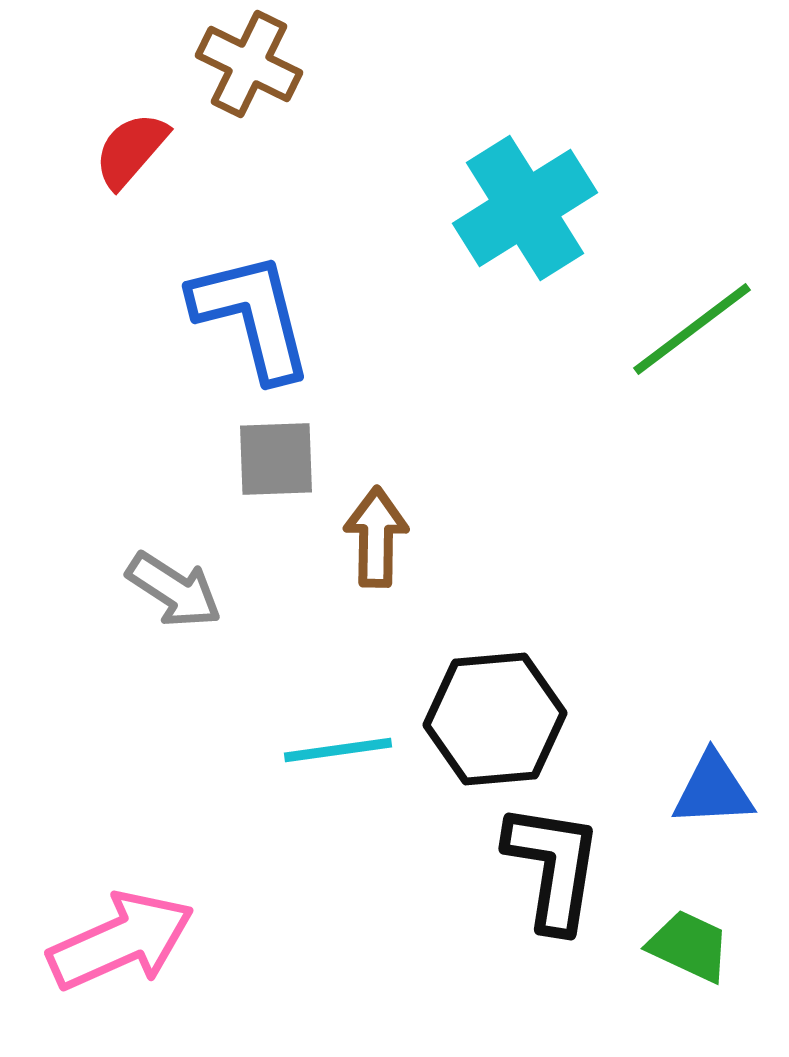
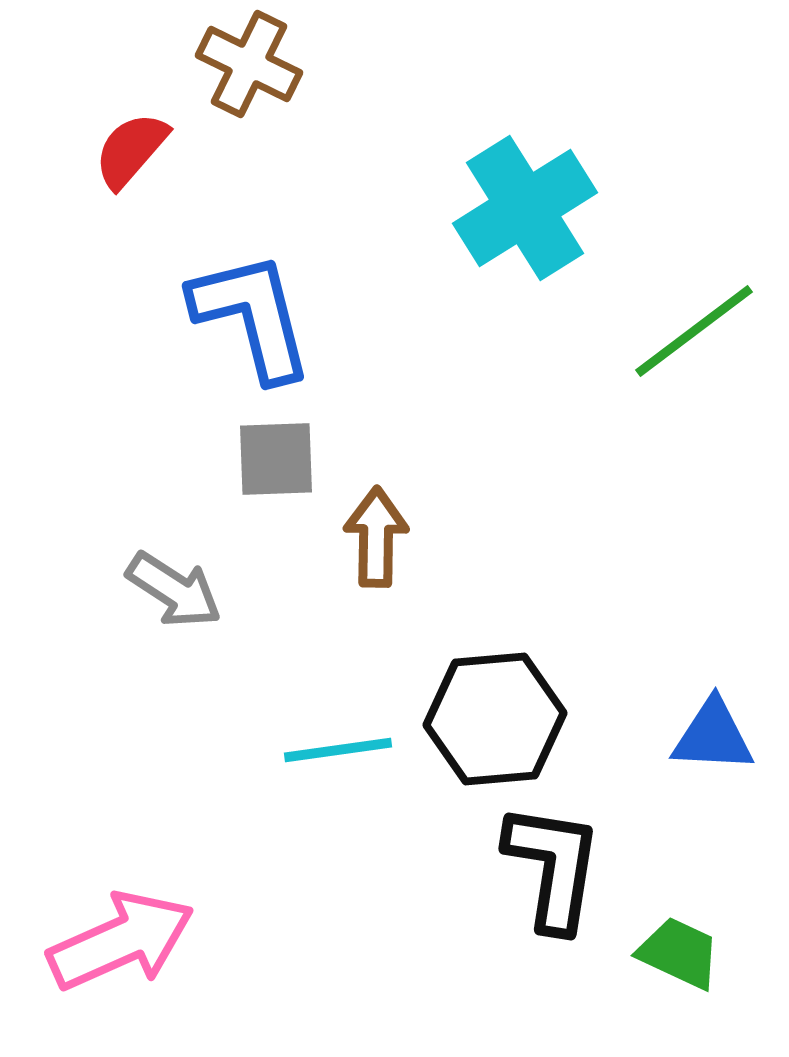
green line: moved 2 px right, 2 px down
blue triangle: moved 54 px up; rotated 6 degrees clockwise
green trapezoid: moved 10 px left, 7 px down
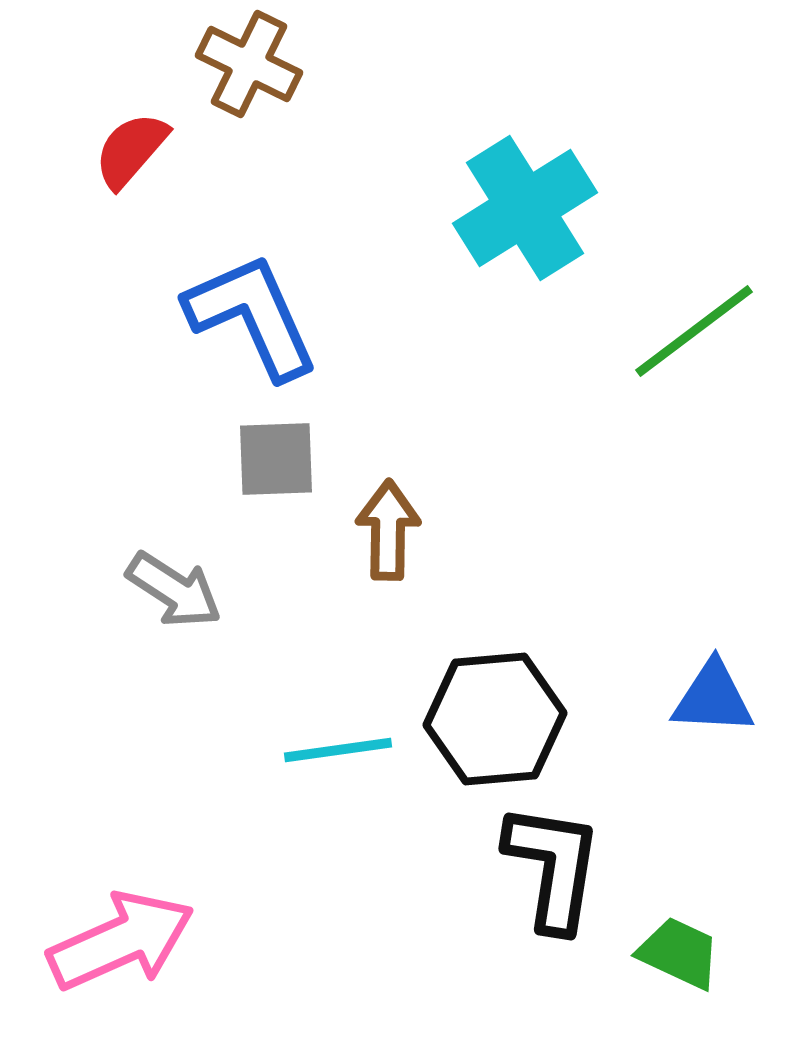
blue L-shape: rotated 10 degrees counterclockwise
brown arrow: moved 12 px right, 7 px up
blue triangle: moved 38 px up
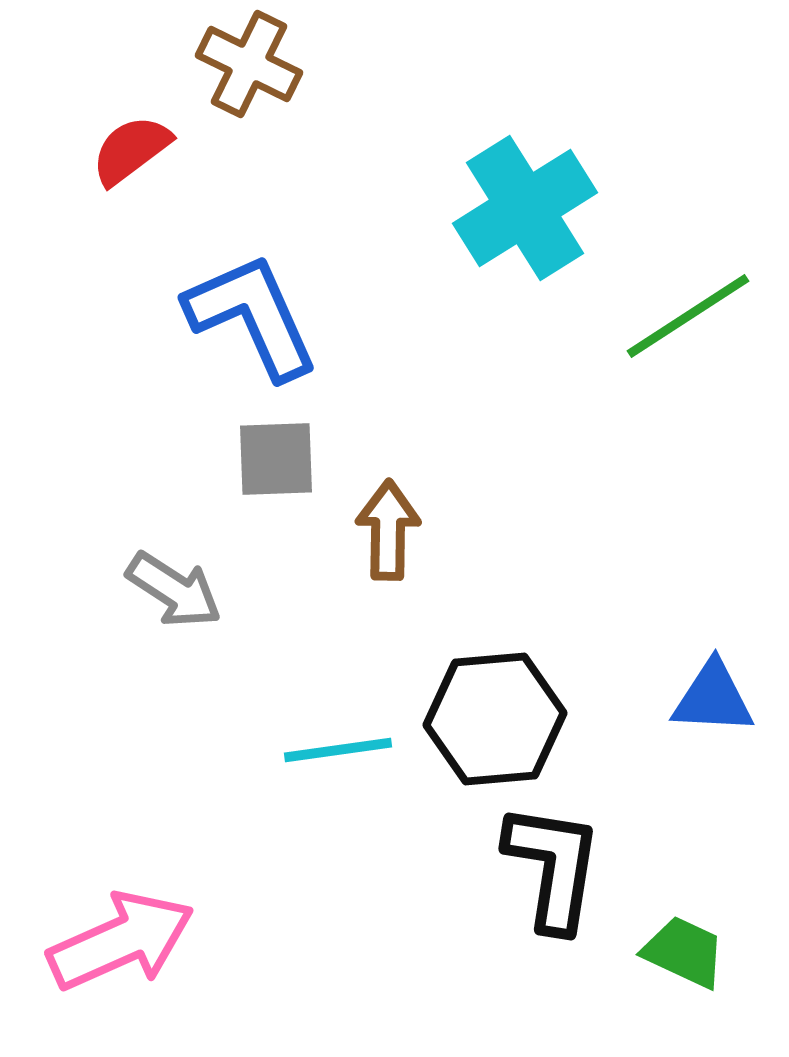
red semicircle: rotated 12 degrees clockwise
green line: moved 6 px left, 15 px up; rotated 4 degrees clockwise
green trapezoid: moved 5 px right, 1 px up
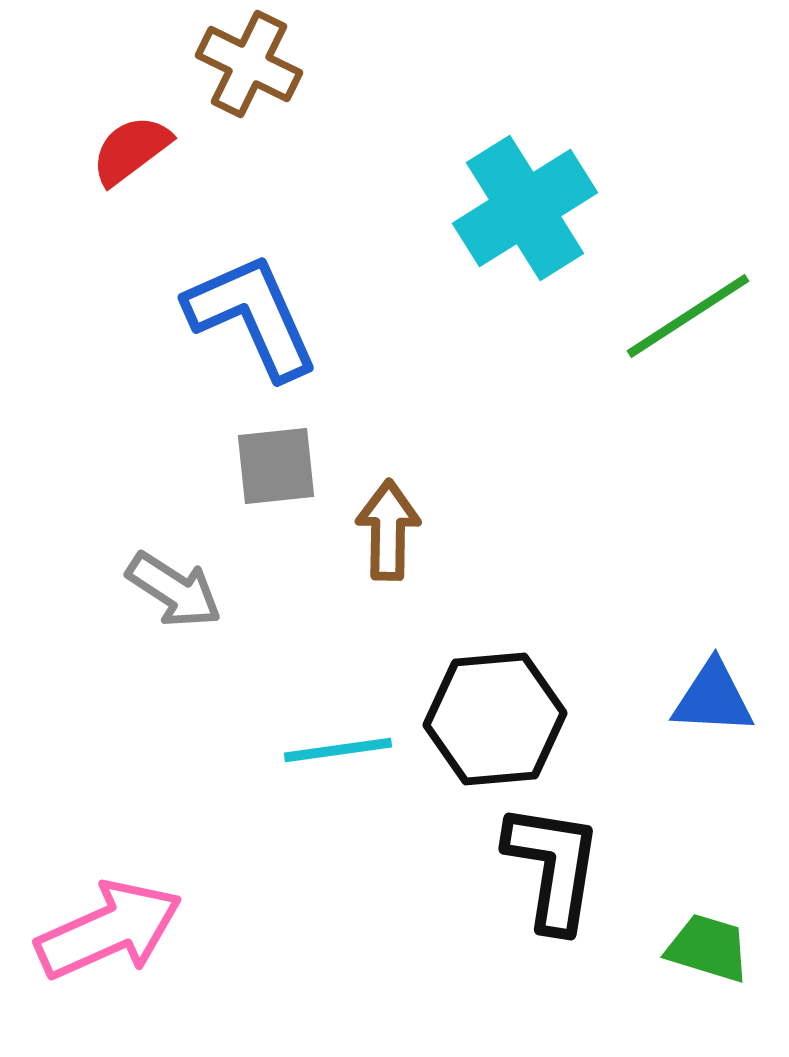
gray square: moved 7 px down; rotated 4 degrees counterclockwise
pink arrow: moved 12 px left, 11 px up
green trapezoid: moved 24 px right, 4 px up; rotated 8 degrees counterclockwise
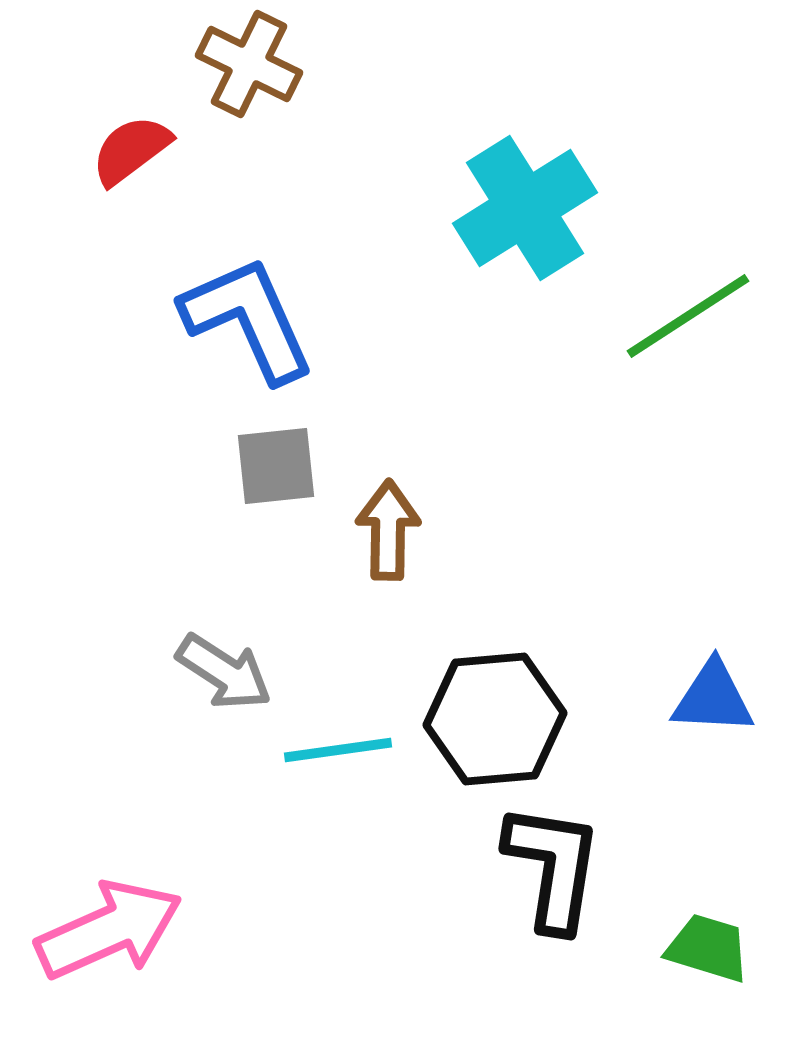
blue L-shape: moved 4 px left, 3 px down
gray arrow: moved 50 px right, 82 px down
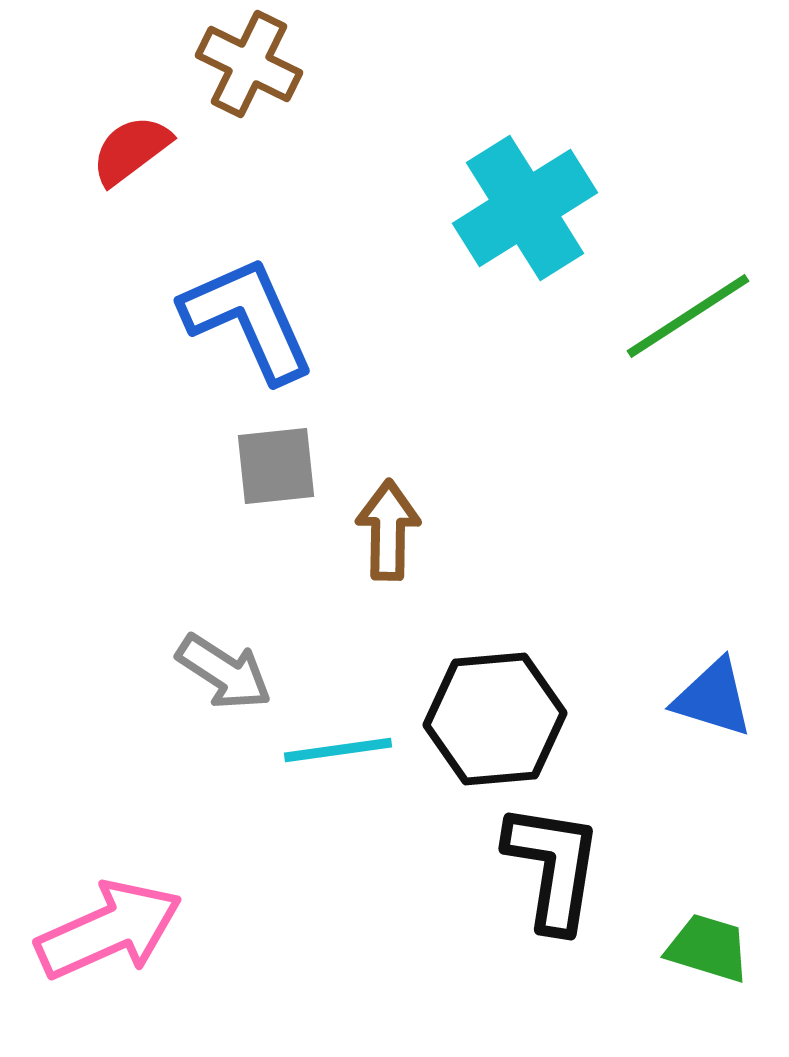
blue triangle: rotated 14 degrees clockwise
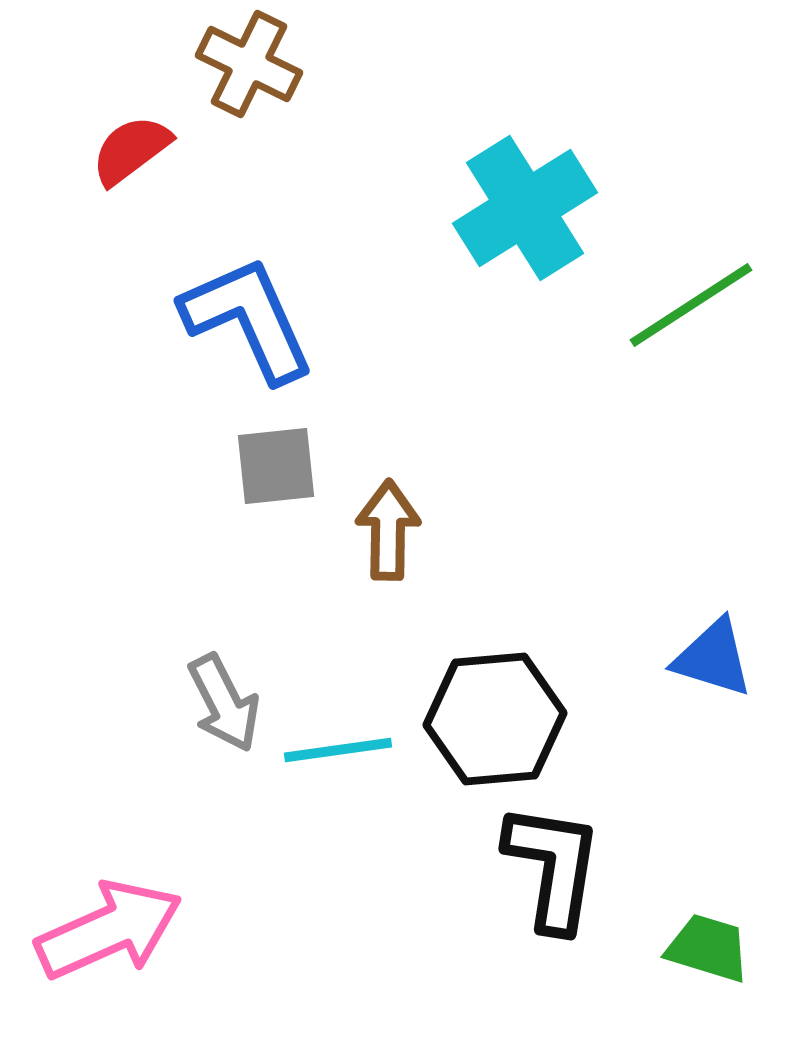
green line: moved 3 px right, 11 px up
gray arrow: moved 31 px down; rotated 30 degrees clockwise
blue triangle: moved 40 px up
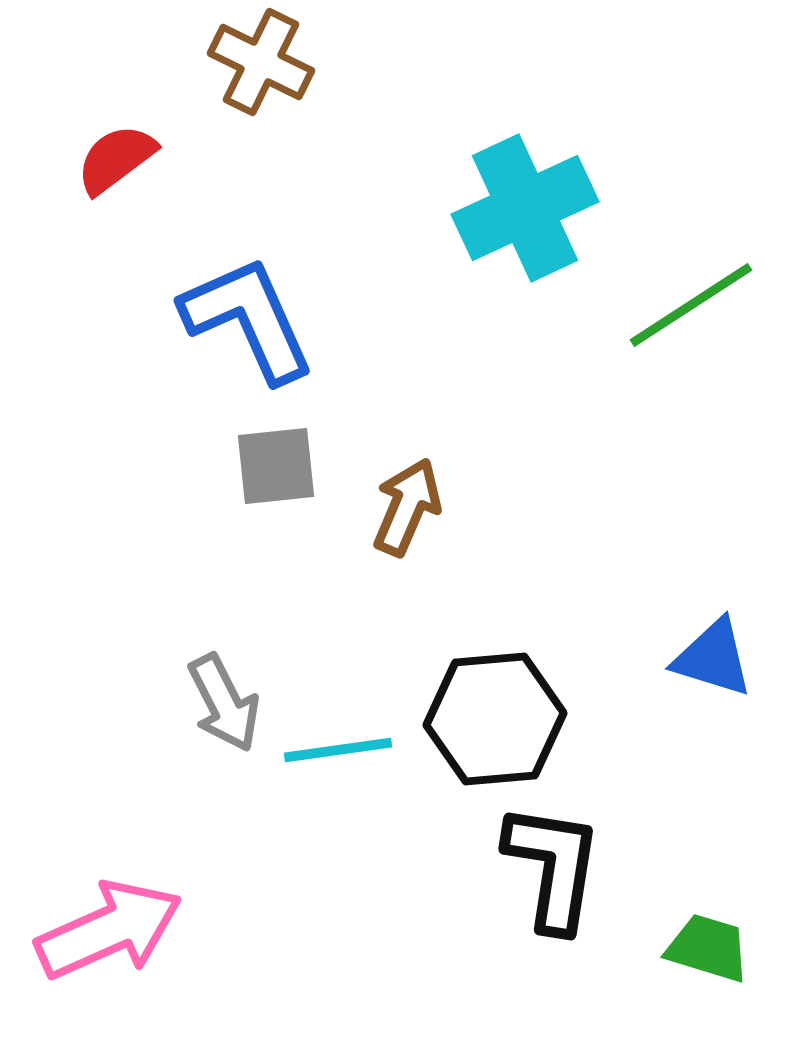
brown cross: moved 12 px right, 2 px up
red semicircle: moved 15 px left, 9 px down
cyan cross: rotated 7 degrees clockwise
brown arrow: moved 19 px right, 23 px up; rotated 22 degrees clockwise
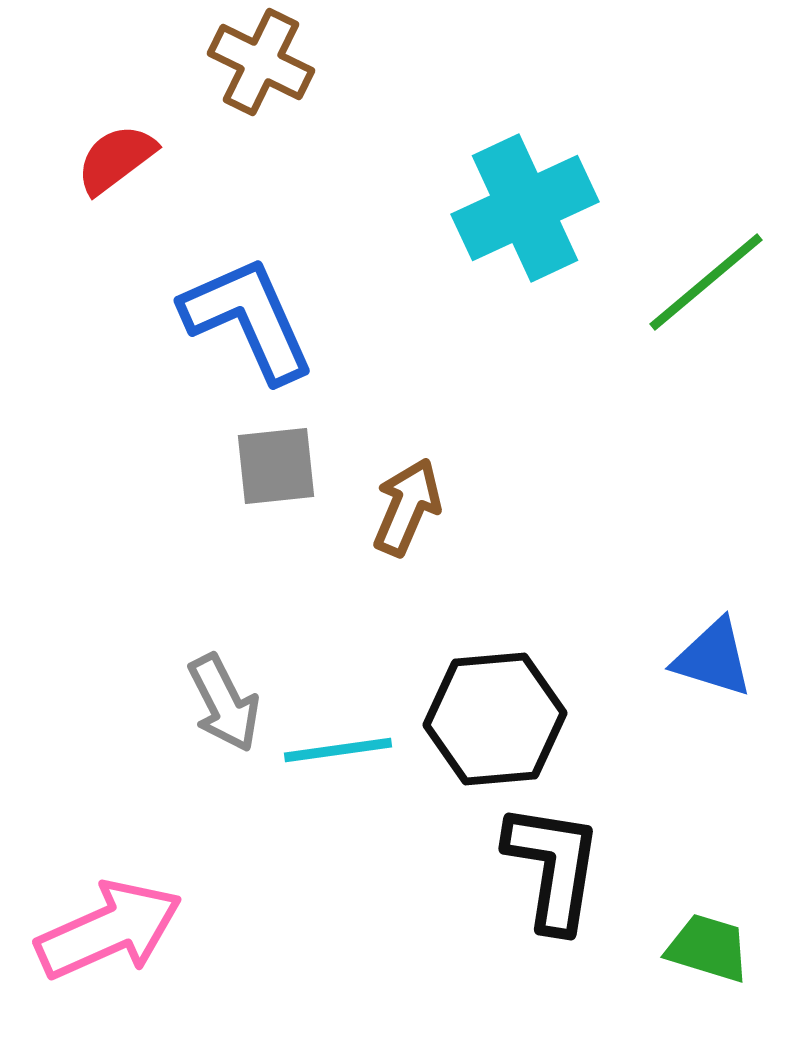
green line: moved 15 px right, 23 px up; rotated 7 degrees counterclockwise
